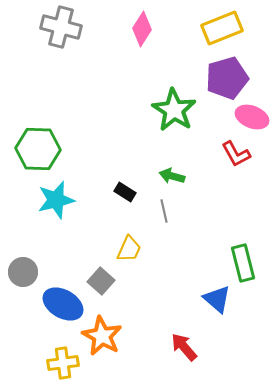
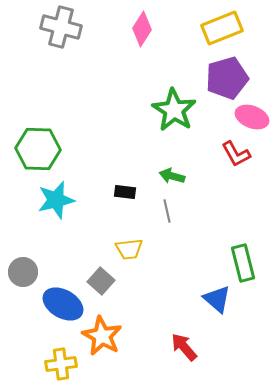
black rectangle: rotated 25 degrees counterclockwise
gray line: moved 3 px right
yellow trapezoid: rotated 60 degrees clockwise
yellow cross: moved 2 px left, 1 px down
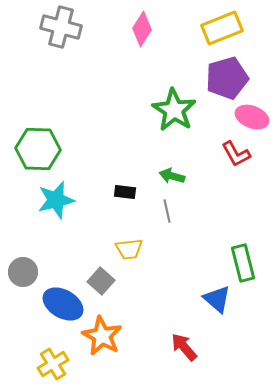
yellow cross: moved 8 px left; rotated 24 degrees counterclockwise
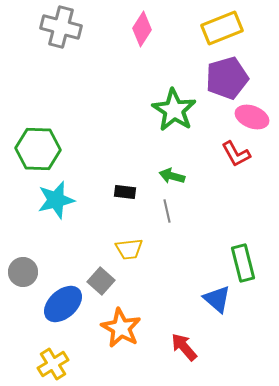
blue ellipse: rotated 72 degrees counterclockwise
orange star: moved 19 px right, 8 px up
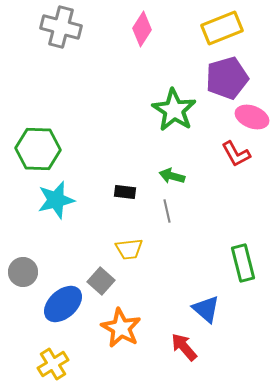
blue triangle: moved 11 px left, 10 px down
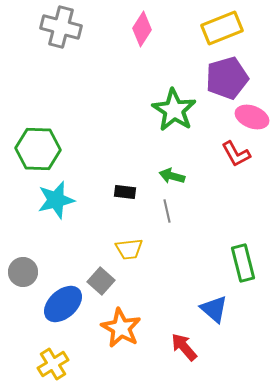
blue triangle: moved 8 px right
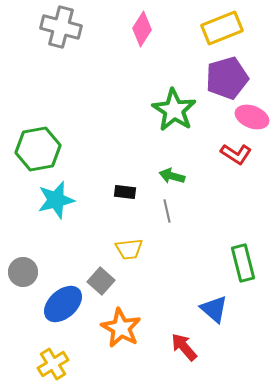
green hexagon: rotated 12 degrees counterclockwise
red L-shape: rotated 28 degrees counterclockwise
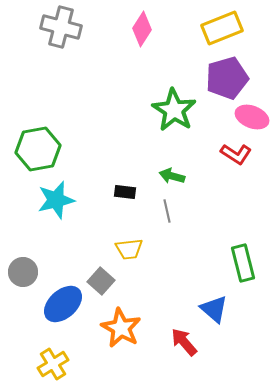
red arrow: moved 5 px up
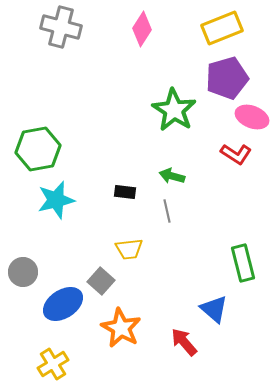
blue ellipse: rotated 9 degrees clockwise
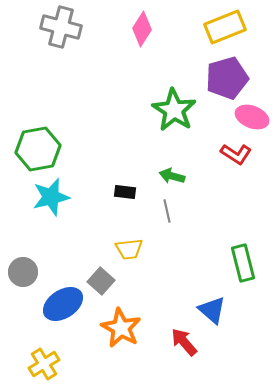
yellow rectangle: moved 3 px right, 1 px up
cyan star: moved 5 px left, 3 px up
blue triangle: moved 2 px left, 1 px down
yellow cross: moved 9 px left
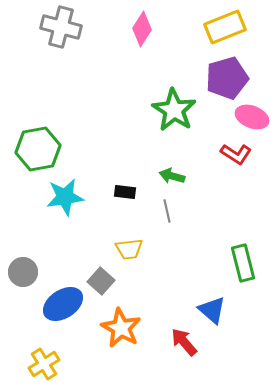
cyan star: moved 14 px right; rotated 6 degrees clockwise
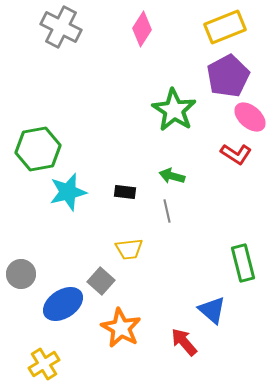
gray cross: rotated 12 degrees clockwise
purple pentagon: moved 1 px right, 2 px up; rotated 12 degrees counterclockwise
pink ellipse: moved 2 px left; rotated 20 degrees clockwise
cyan star: moved 3 px right, 5 px up; rotated 6 degrees counterclockwise
gray circle: moved 2 px left, 2 px down
